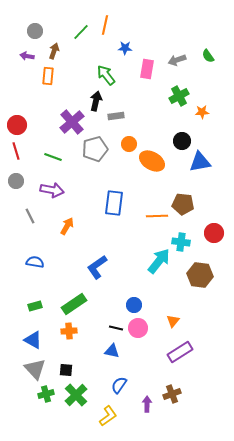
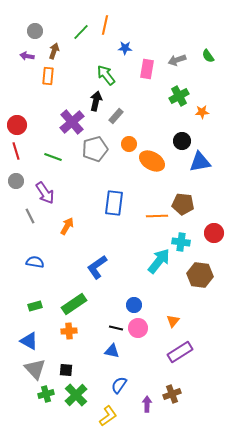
gray rectangle at (116, 116): rotated 42 degrees counterclockwise
purple arrow at (52, 190): moved 7 px left, 3 px down; rotated 45 degrees clockwise
blue triangle at (33, 340): moved 4 px left, 1 px down
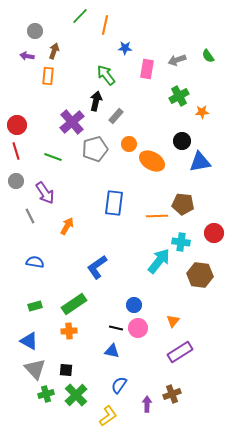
green line at (81, 32): moved 1 px left, 16 px up
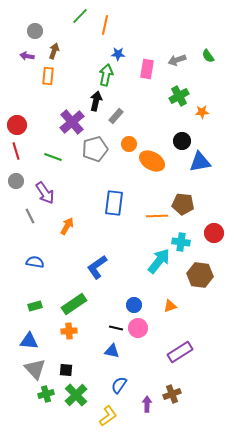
blue star at (125, 48): moved 7 px left, 6 px down
green arrow at (106, 75): rotated 50 degrees clockwise
orange triangle at (173, 321): moved 3 px left, 15 px up; rotated 32 degrees clockwise
blue triangle at (29, 341): rotated 24 degrees counterclockwise
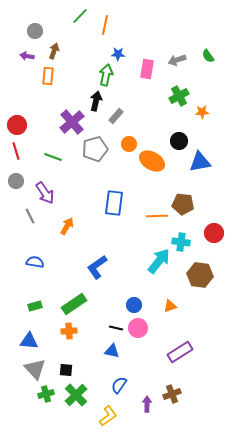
black circle at (182, 141): moved 3 px left
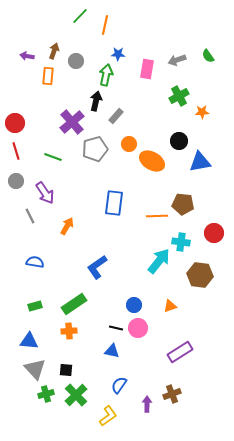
gray circle at (35, 31): moved 41 px right, 30 px down
red circle at (17, 125): moved 2 px left, 2 px up
